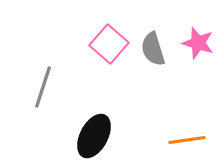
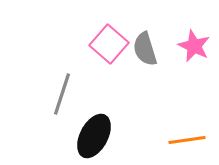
pink star: moved 4 px left, 3 px down; rotated 8 degrees clockwise
gray semicircle: moved 8 px left
gray line: moved 19 px right, 7 px down
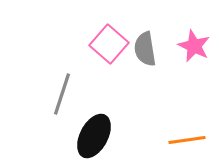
gray semicircle: rotated 8 degrees clockwise
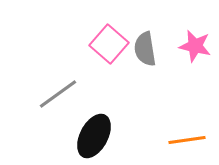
pink star: moved 1 px right; rotated 12 degrees counterclockwise
gray line: moved 4 px left; rotated 36 degrees clockwise
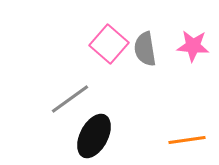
pink star: moved 2 px left; rotated 8 degrees counterclockwise
gray line: moved 12 px right, 5 px down
